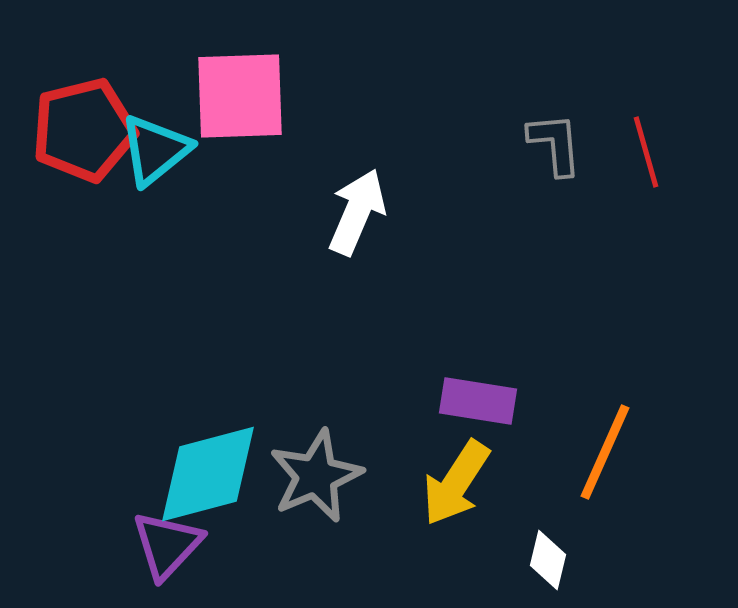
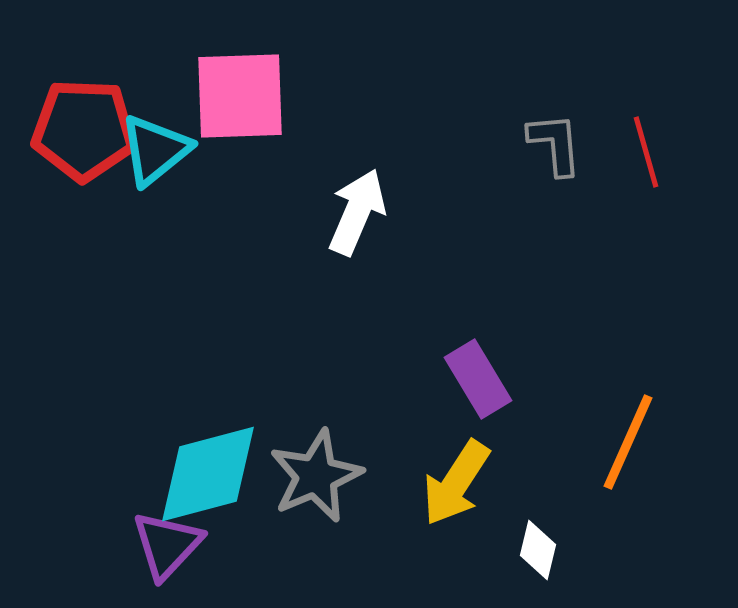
red pentagon: rotated 16 degrees clockwise
purple rectangle: moved 22 px up; rotated 50 degrees clockwise
orange line: moved 23 px right, 10 px up
white diamond: moved 10 px left, 10 px up
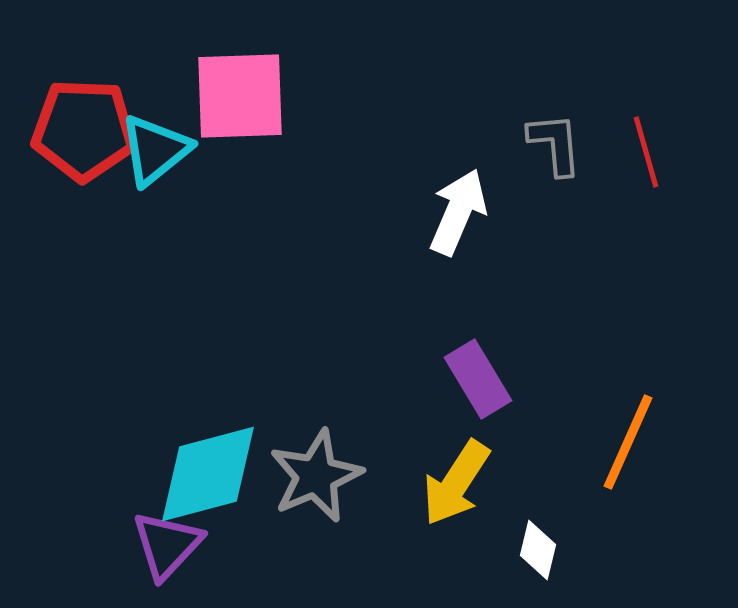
white arrow: moved 101 px right
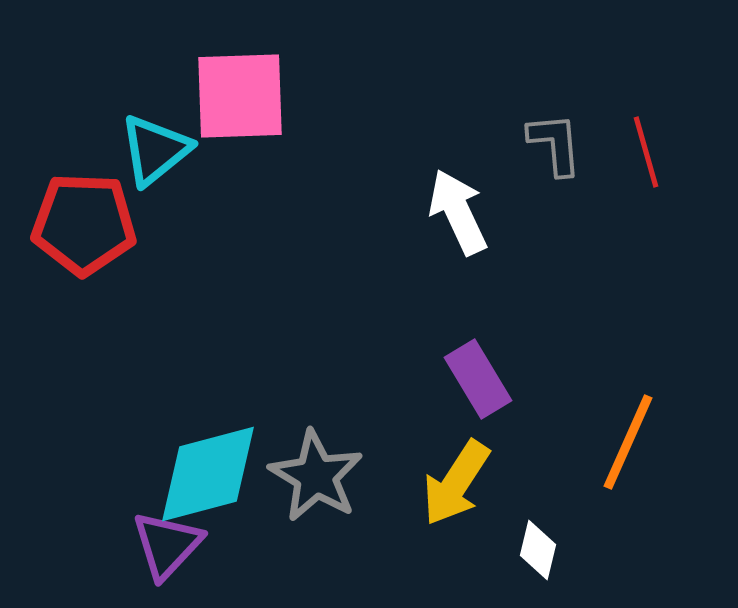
red pentagon: moved 94 px down
white arrow: rotated 48 degrees counterclockwise
gray star: rotated 18 degrees counterclockwise
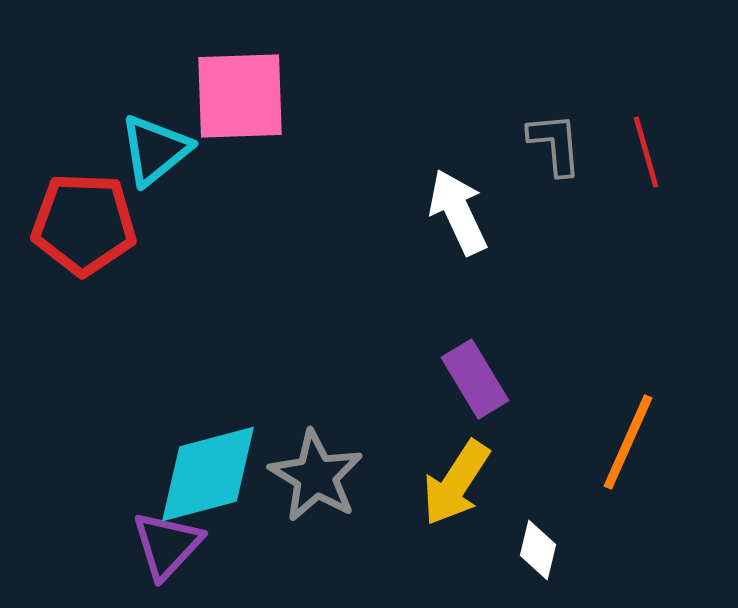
purple rectangle: moved 3 px left
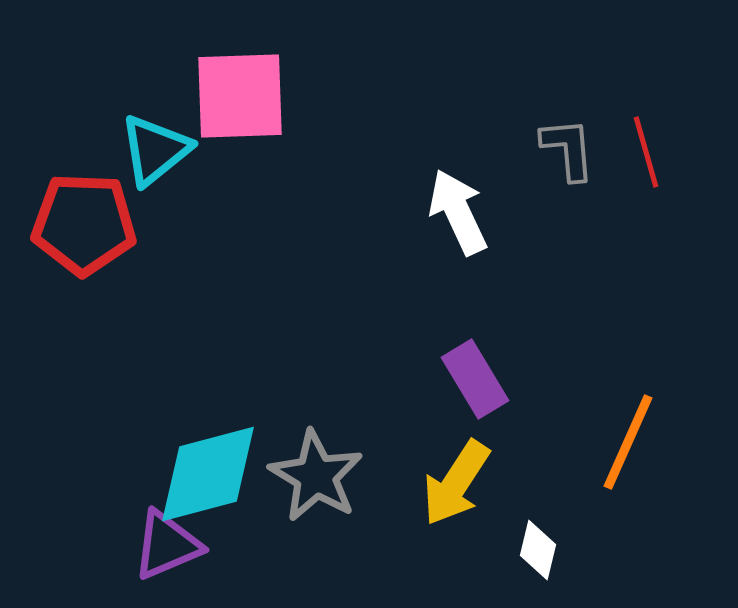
gray L-shape: moved 13 px right, 5 px down
purple triangle: rotated 24 degrees clockwise
